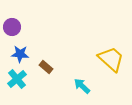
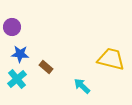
yellow trapezoid: rotated 28 degrees counterclockwise
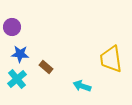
yellow trapezoid: rotated 112 degrees counterclockwise
cyan arrow: rotated 24 degrees counterclockwise
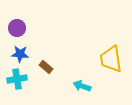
purple circle: moved 5 px right, 1 px down
cyan cross: rotated 30 degrees clockwise
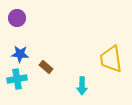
purple circle: moved 10 px up
cyan arrow: rotated 108 degrees counterclockwise
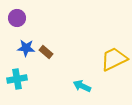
blue star: moved 6 px right, 6 px up
yellow trapezoid: moved 3 px right; rotated 72 degrees clockwise
brown rectangle: moved 15 px up
cyan arrow: rotated 114 degrees clockwise
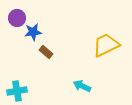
blue star: moved 7 px right, 16 px up; rotated 12 degrees counterclockwise
yellow trapezoid: moved 8 px left, 14 px up
cyan cross: moved 12 px down
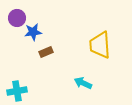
yellow trapezoid: moved 6 px left; rotated 68 degrees counterclockwise
brown rectangle: rotated 64 degrees counterclockwise
cyan arrow: moved 1 px right, 3 px up
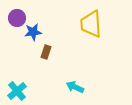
yellow trapezoid: moved 9 px left, 21 px up
brown rectangle: rotated 48 degrees counterclockwise
cyan arrow: moved 8 px left, 4 px down
cyan cross: rotated 30 degrees counterclockwise
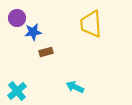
brown rectangle: rotated 56 degrees clockwise
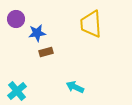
purple circle: moved 1 px left, 1 px down
blue star: moved 4 px right, 1 px down
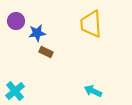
purple circle: moved 2 px down
brown rectangle: rotated 40 degrees clockwise
cyan arrow: moved 18 px right, 4 px down
cyan cross: moved 2 px left
